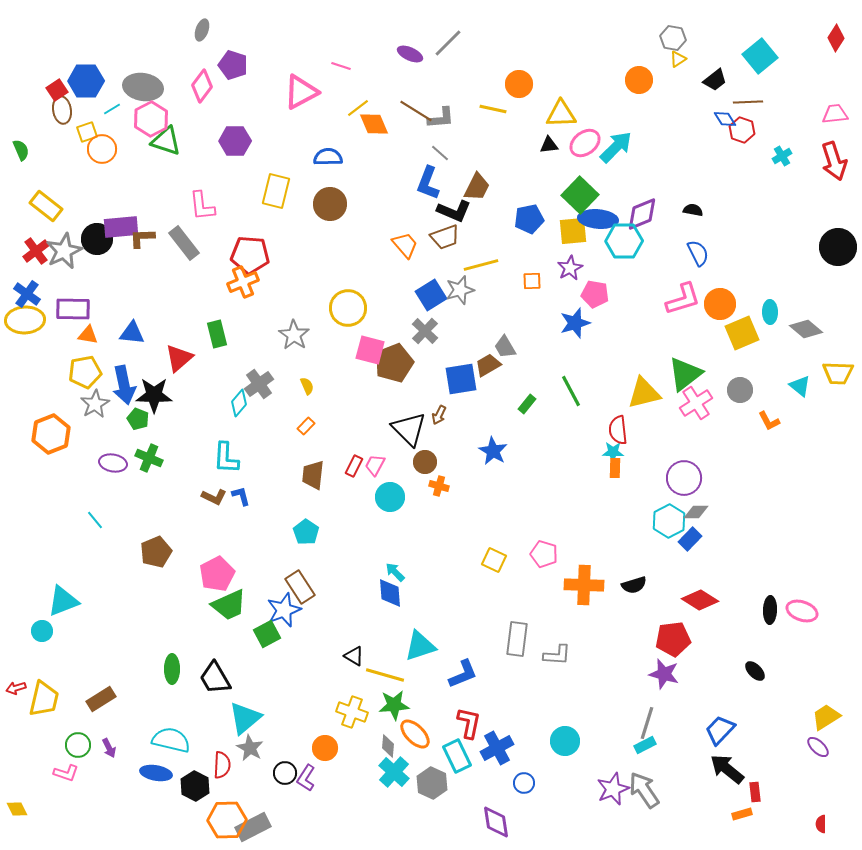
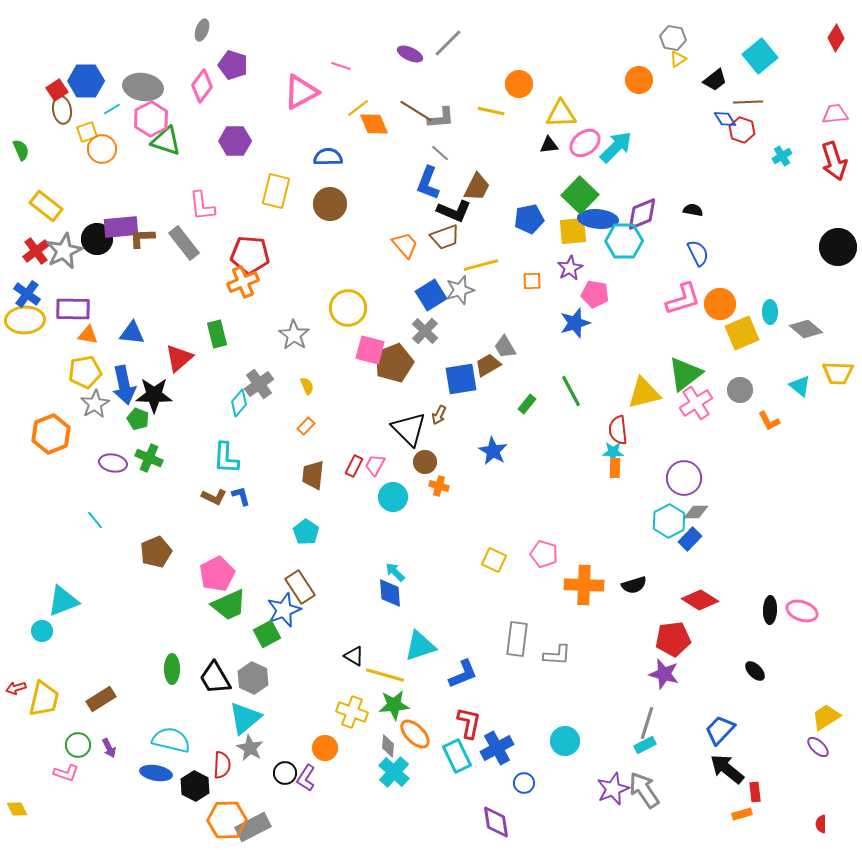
yellow line at (493, 109): moved 2 px left, 2 px down
cyan circle at (390, 497): moved 3 px right
gray hexagon at (432, 783): moved 179 px left, 105 px up
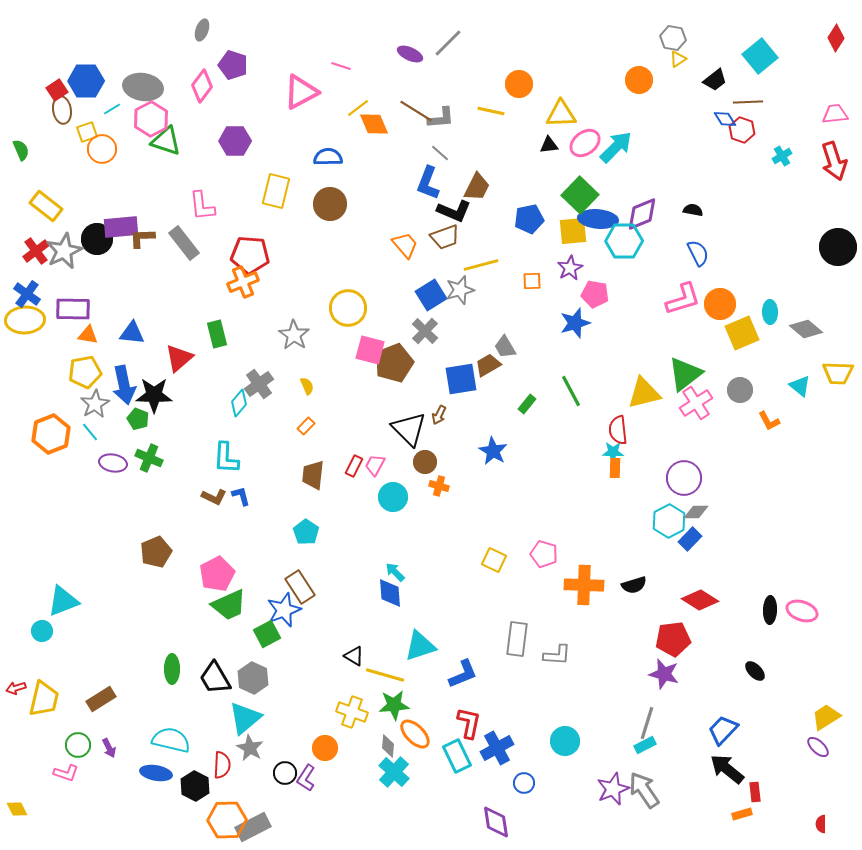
cyan line at (95, 520): moved 5 px left, 88 px up
blue trapezoid at (720, 730): moved 3 px right
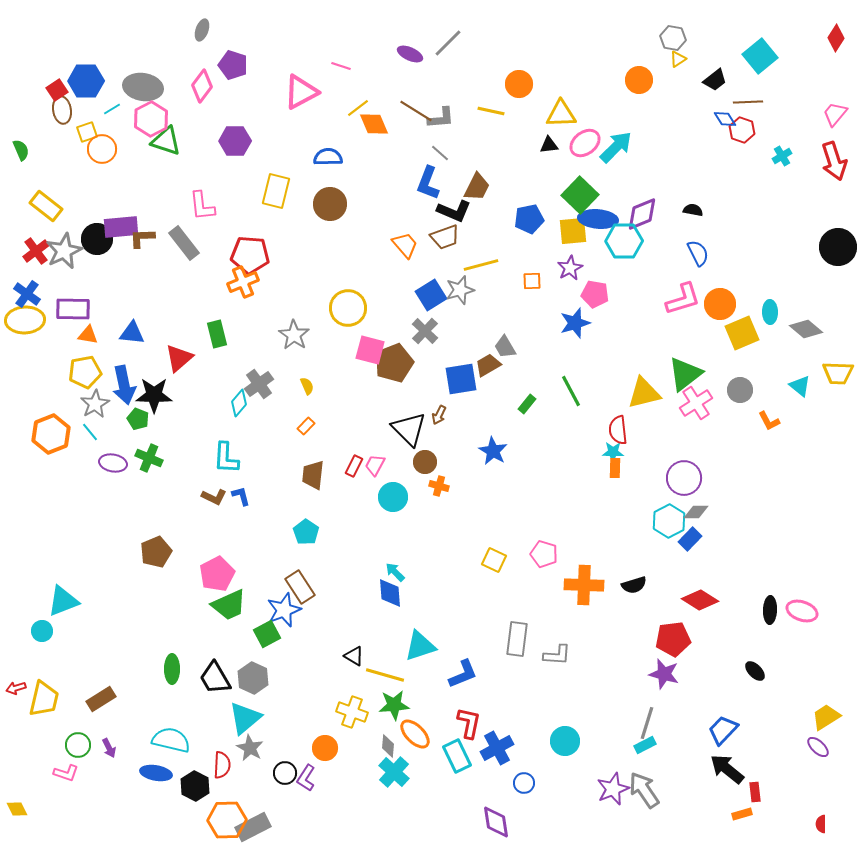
pink trapezoid at (835, 114): rotated 44 degrees counterclockwise
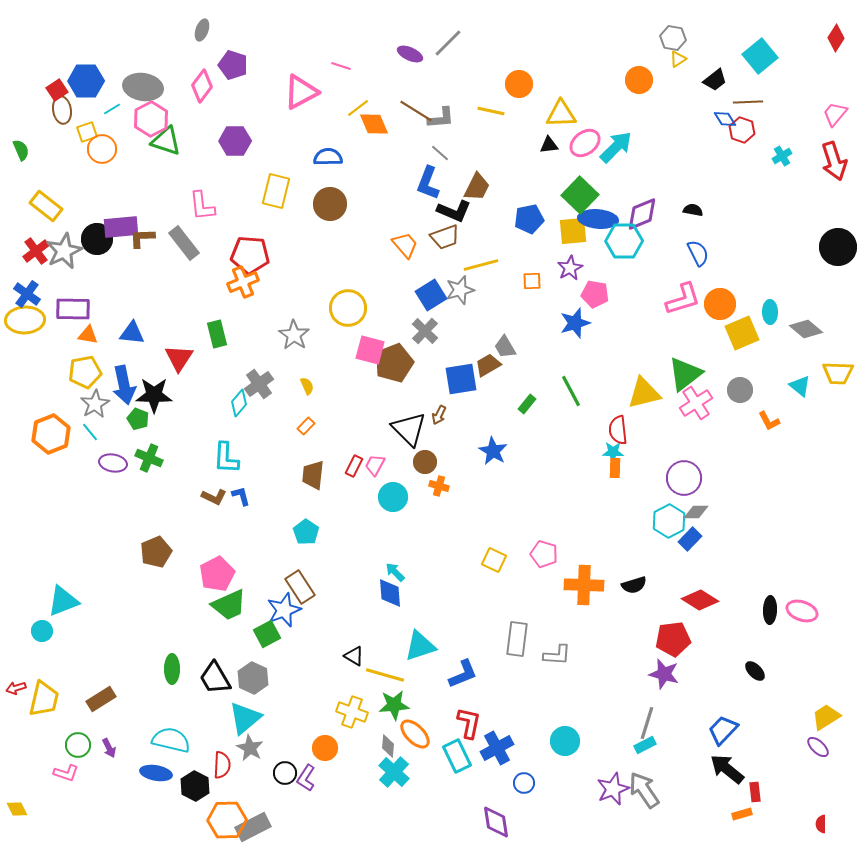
red triangle at (179, 358): rotated 16 degrees counterclockwise
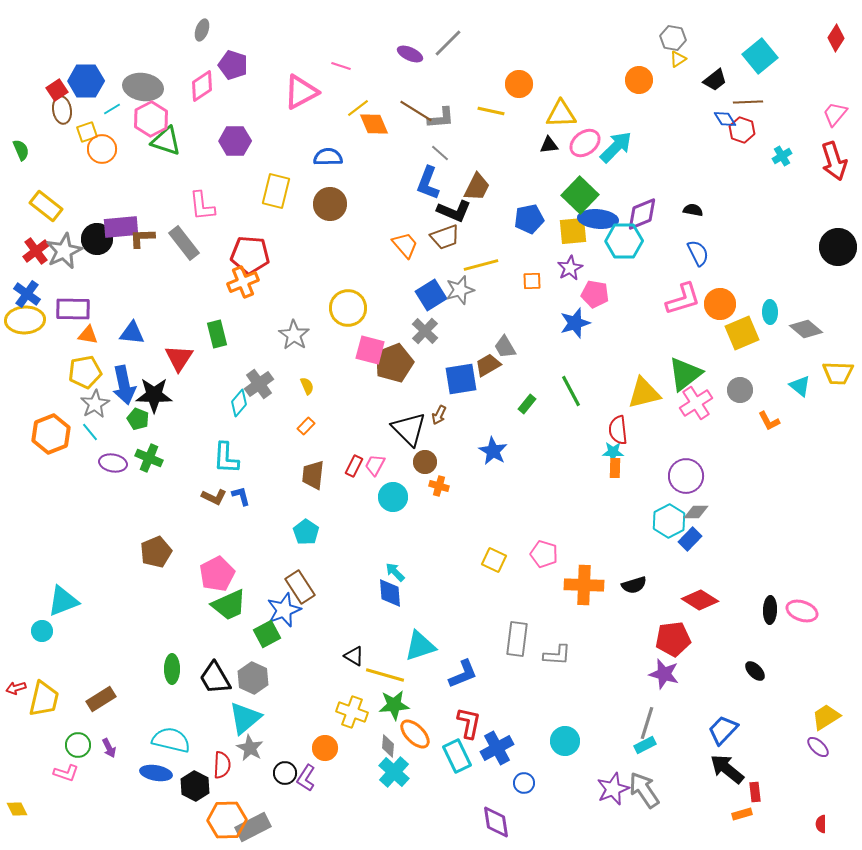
pink diamond at (202, 86): rotated 20 degrees clockwise
purple circle at (684, 478): moved 2 px right, 2 px up
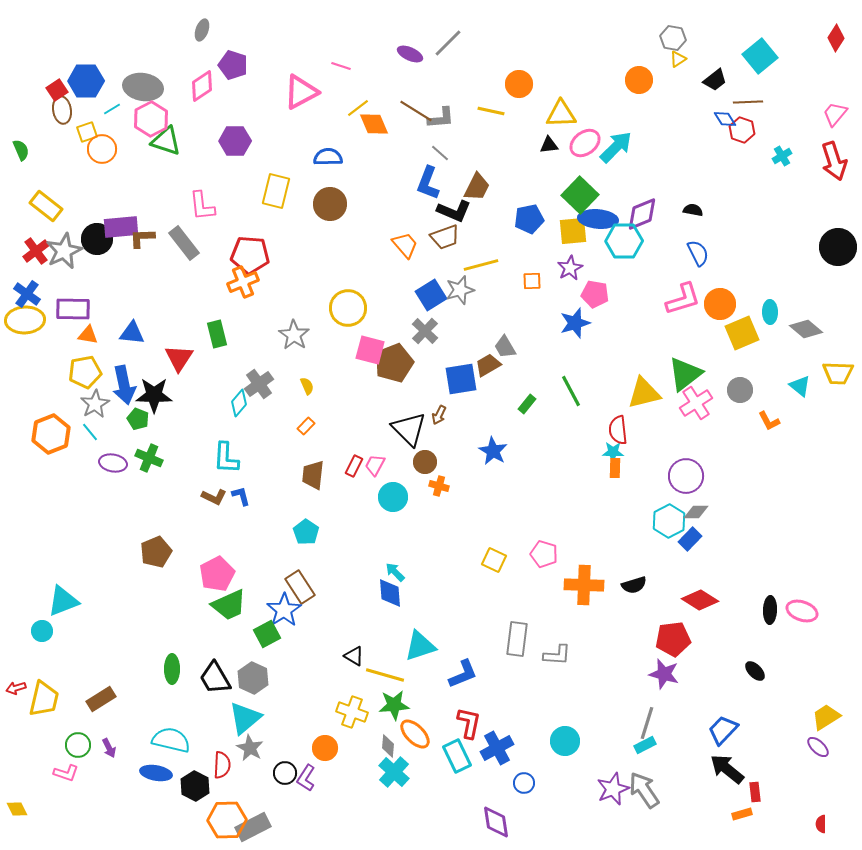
blue star at (284, 610): rotated 12 degrees counterclockwise
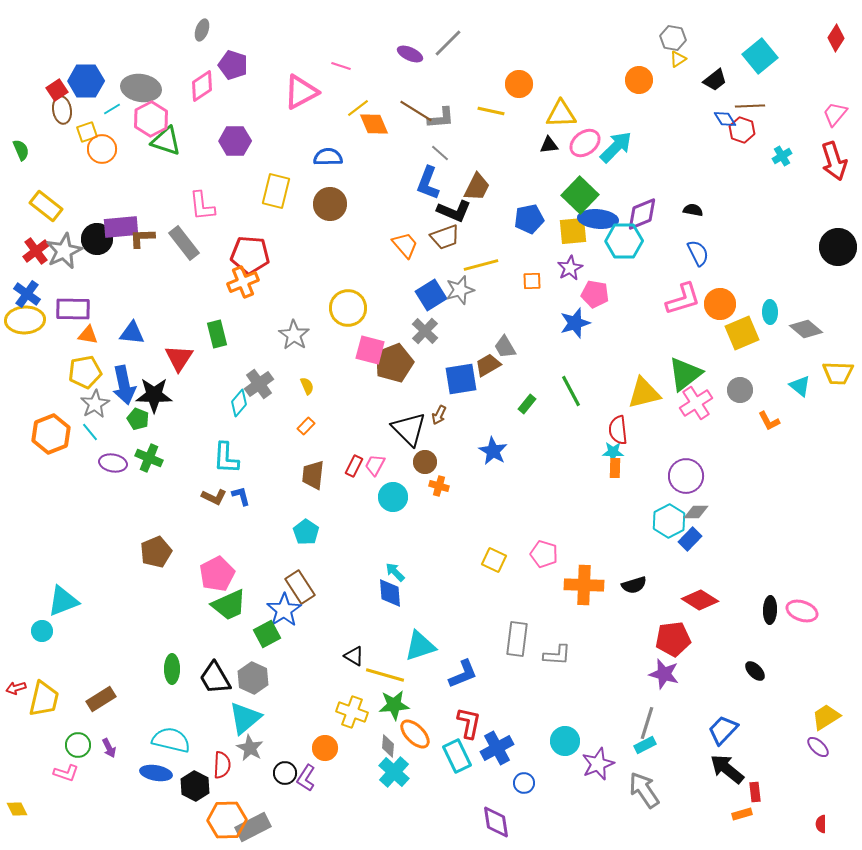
gray ellipse at (143, 87): moved 2 px left, 1 px down
brown line at (748, 102): moved 2 px right, 4 px down
purple star at (613, 789): moved 15 px left, 25 px up
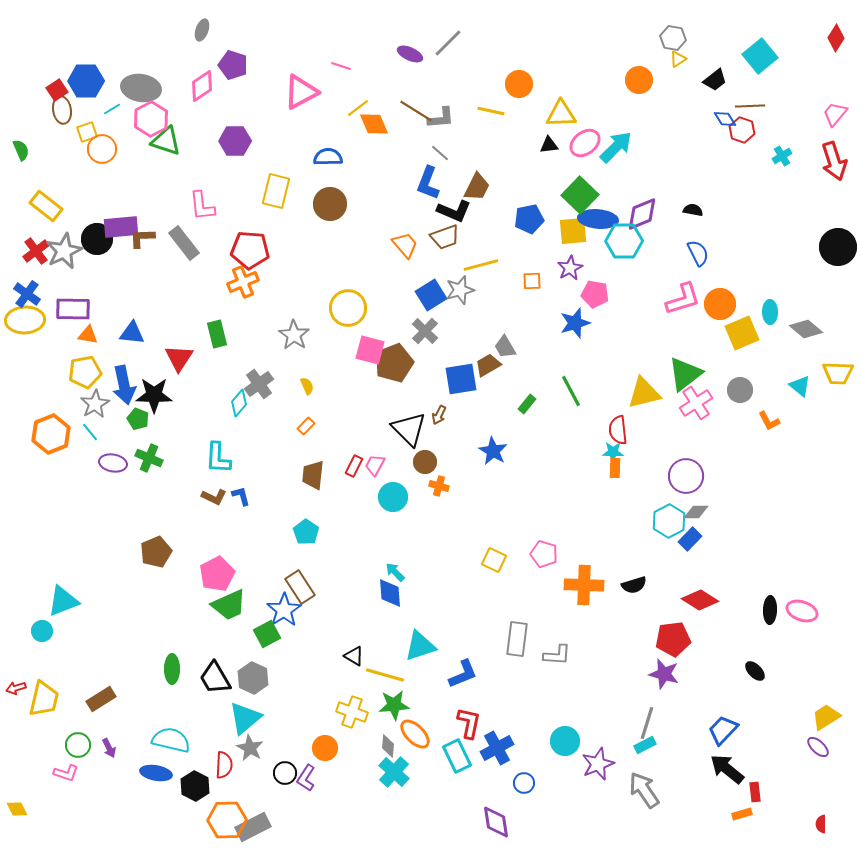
red pentagon at (250, 255): moved 5 px up
cyan L-shape at (226, 458): moved 8 px left
red semicircle at (222, 765): moved 2 px right
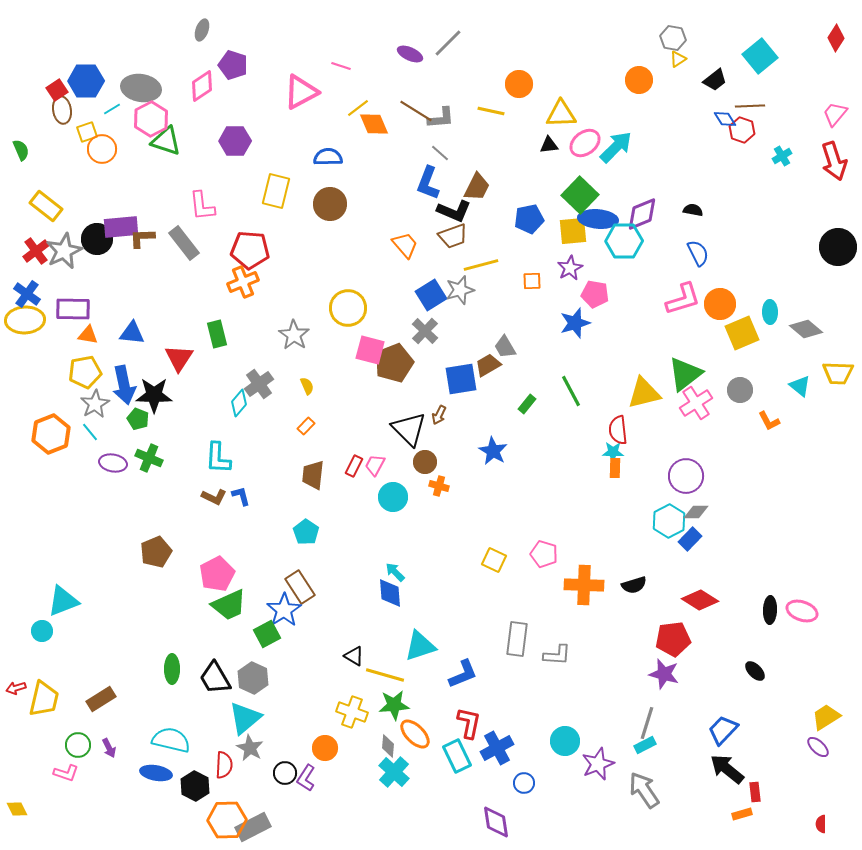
brown trapezoid at (445, 237): moved 8 px right, 1 px up
